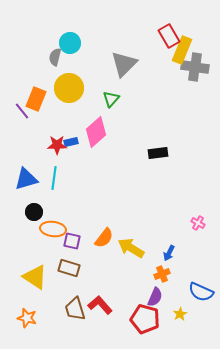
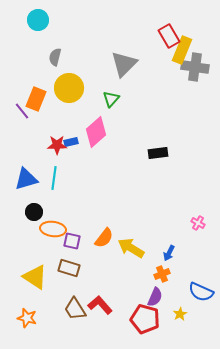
cyan circle: moved 32 px left, 23 px up
brown trapezoid: rotated 15 degrees counterclockwise
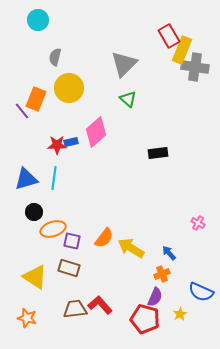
green triangle: moved 17 px right; rotated 30 degrees counterclockwise
orange ellipse: rotated 25 degrees counterclockwise
blue arrow: rotated 112 degrees clockwise
brown trapezoid: rotated 115 degrees clockwise
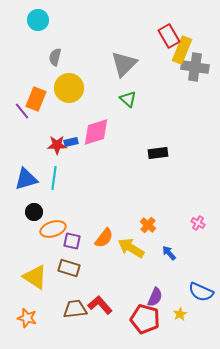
pink diamond: rotated 24 degrees clockwise
orange cross: moved 14 px left, 49 px up; rotated 28 degrees counterclockwise
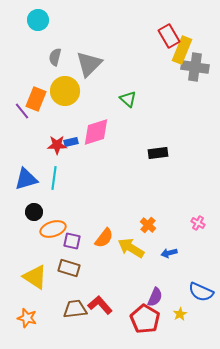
gray triangle: moved 35 px left
yellow circle: moved 4 px left, 3 px down
blue arrow: rotated 63 degrees counterclockwise
red pentagon: rotated 16 degrees clockwise
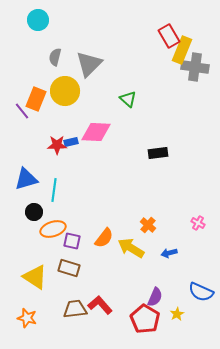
pink diamond: rotated 20 degrees clockwise
cyan line: moved 12 px down
yellow star: moved 3 px left
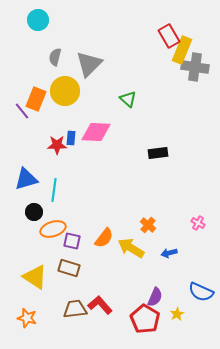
blue rectangle: moved 4 px up; rotated 72 degrees counterclockwise
